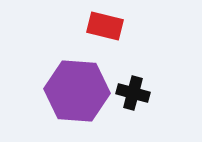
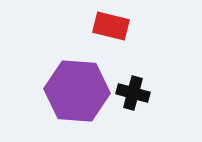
red rectangle: moved 6 px right
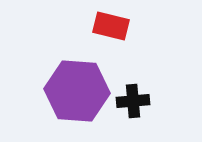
black cross: moved 8 px down; rotated 20 degrees counterclockwise
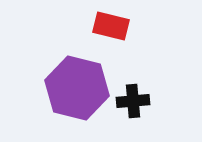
purple hexagon: moved 3 px up; rotated 10 degrees clockwise
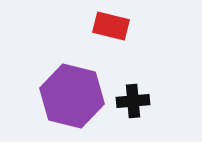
purple hexagon: moved 5 px left, 8 px down
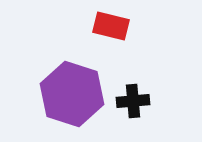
purple hexagon: moved 2 px up; rotated 4 degrees clockwise
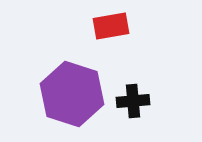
red rectangle: rotated 24 degrees counterclockwise
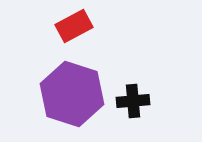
red rectangle: moved 37 px left; rotated 18 degrees counterclockwise
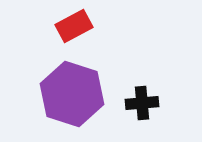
black cross: moved 9 px right, 2 px down
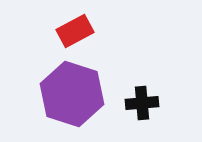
red rectangle: moved 1 px right, 5 px down
